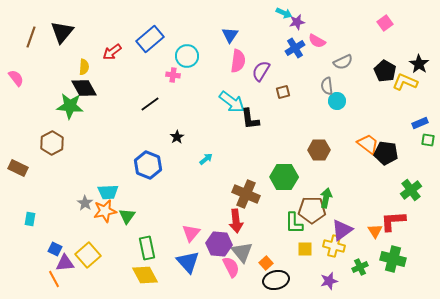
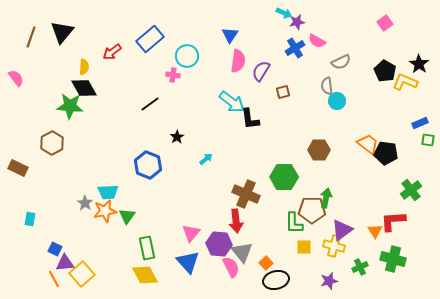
gray semicircle at (343, 62): moved 2 px left
yellow square at (305, 249): moved 1 px left, 2 px up
yellow square at (88, 255): moved 6 px left, 19 px down
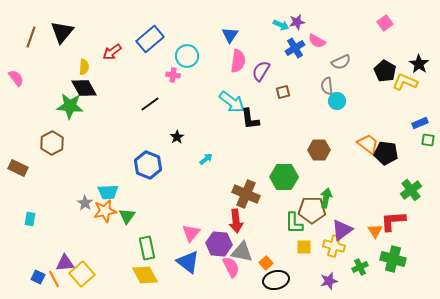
cyan arrow at (284, 13): moved 3 px left, 12 px down
blue square at (55, 249): moved 17 px left, 28 px down
gray triangle at (242, 252): rotated 40 degrees counterclockwise
blue triangle at (188, 262): rotated 10 degrees counterclockwise
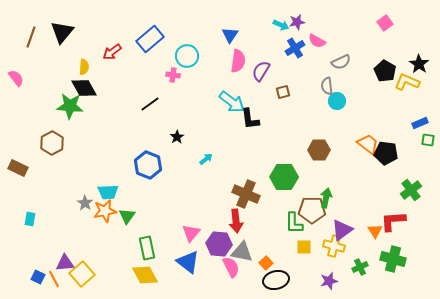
yellow L-shape at (405, 82): moved 2 px right
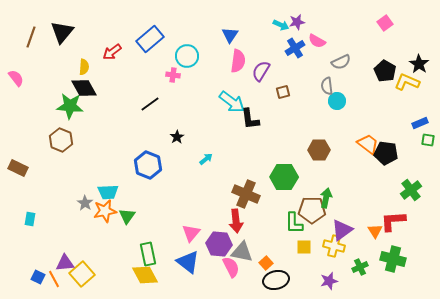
brown hexagon at (52, 143): moved 9 px right, 3 px up; rotated 10 degrees counterclockwise
green rectangle at (147, 248): moved 1 px right, 6 px down
